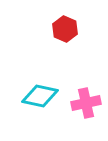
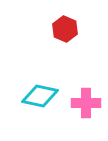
pink cross: rotated 12 degrees clockwise
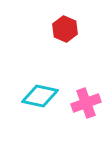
pink cross: rotated 20 degrees counterclockwise
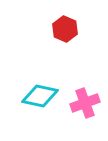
pink cross: moved 1 px left
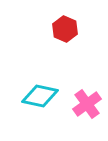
pink cross: moved 2 px right, 1 px down; rotated 16 degrees counterclockwise
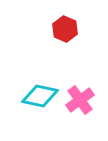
pink cross: moved 7 px left, 4 px up
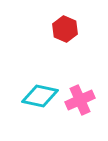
pink cross: rotated 12 degrees clockwise
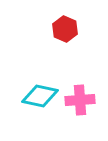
pink cross: rotated 20 degrees clockwise
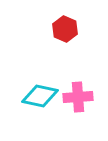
pink cross: moved 2 px left, 3 px up
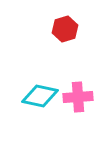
red hexagon: rotated 20 degrees clockwise
